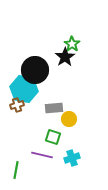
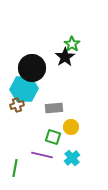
black circle: moved 3 px left, 2 px up
cyan hexagon: rotated 12 degrees counterclockwise
yellow circle: moved 2 px right, 8 px down
cyan cross: rotated 21 degrees counterclockwise
green line: moved 1 px left, 2 px up
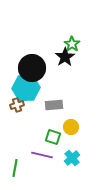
cyan hexagon: moved 2 px right, 1 px up
gray rectangle: moved 3 px up
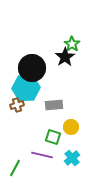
green line: rotated 18 degrees clockwise
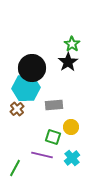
black star: moved 3 px right, 5 px down
brown cross: moved 4 px down; rotated 24 degrees counterclockwise
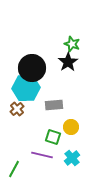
green star: rotated 14 degrees counterclockwise
green line: moved 1 px left, 1 px down
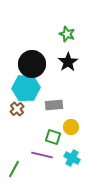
green star: moved 5 px left, 10 px up
black circle: moved 4 px up
cyan cross: rotated 21 degrees counterclockwise
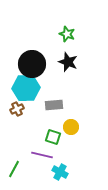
black star: rotated 18 degrees counterclockwise
brown cross: rotated 16 degrees clockwise
cyan cross: moved 12 px left, 14 px down
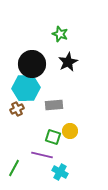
green star: moved 7 px left
black star: rotated 24 degrees clockwise
yellow circle: moved 1 px left, 4 px down
green line: moved 1 px up
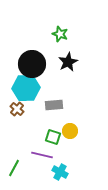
brown cross: rotated 24 degrees counterclockwise
